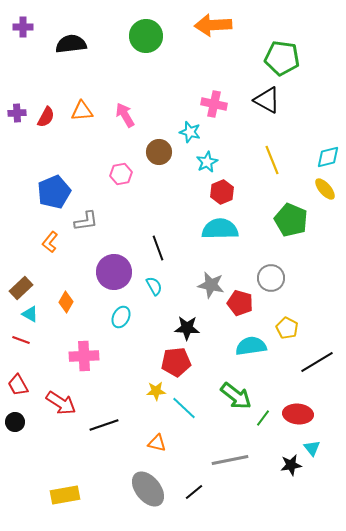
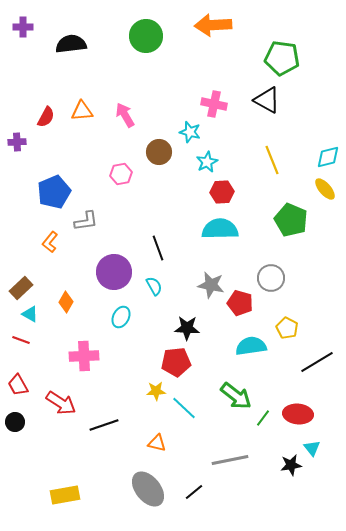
purple cross at (17, 113): moved 29 px down
red hexagon at (222, 192): rotated 20 degrees clockwise
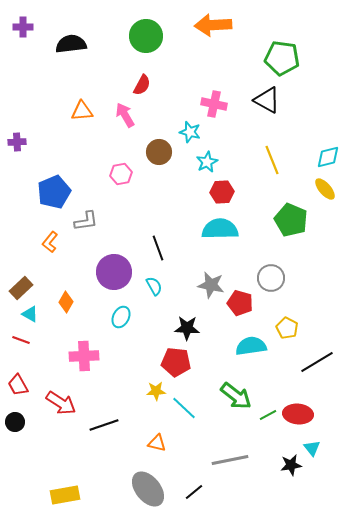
red semicircle at (46, 117): moved 96 px right, 32 px up
red pentagon at (176, 362): rotated 12 degrees clockwise
green line at (263, 418): moved 5 px right, 3 px up; rotated 24 degrees clockwise
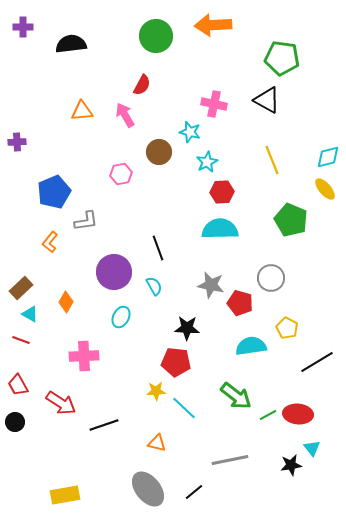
green circle at (146, 36): moved 10 px right
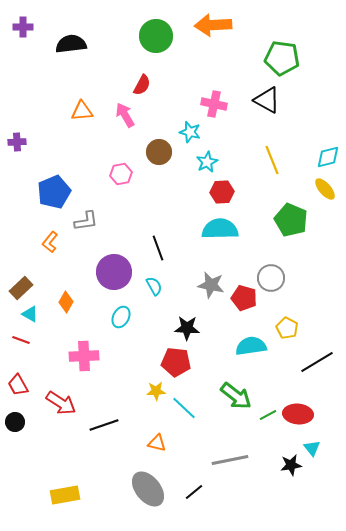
red pentagon at (240, 303): moved 4 px right, 5 px up
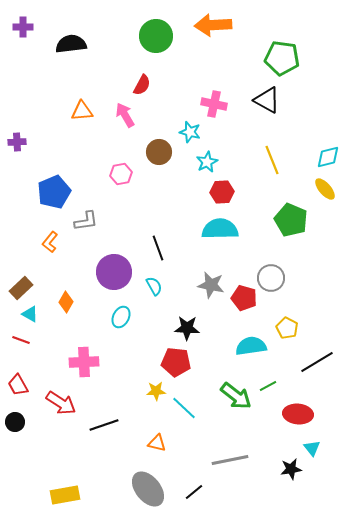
pink cross at (84, 356): moved 6 px down
green line at (268, 415): moved 29 px up
black star at (291, 465): moved 4 px down
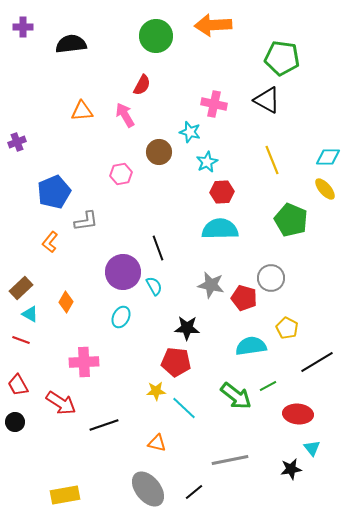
purple cross at (17, 142): rotated 18 degrees counterclockwise
cyan diamond at (328, 157): rotated 15 degrees clockwise
purple circle at (114, 272): moved 9 px right
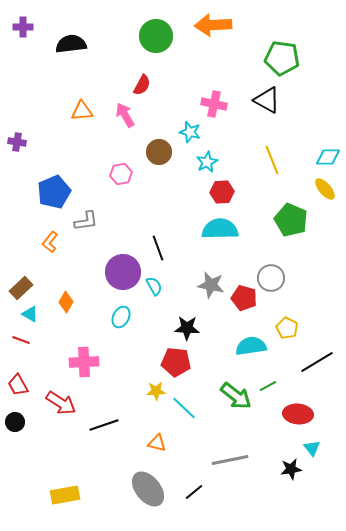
purple cross at (17, 142): rotated 30 degrees clockwise
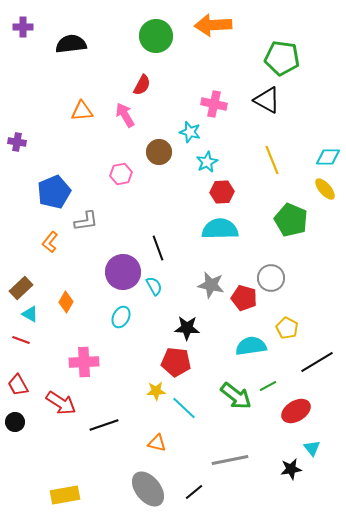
red ellipse at (298, 414): moved 2 px left, 3 px up; rotated 36 degrees counterclockwise
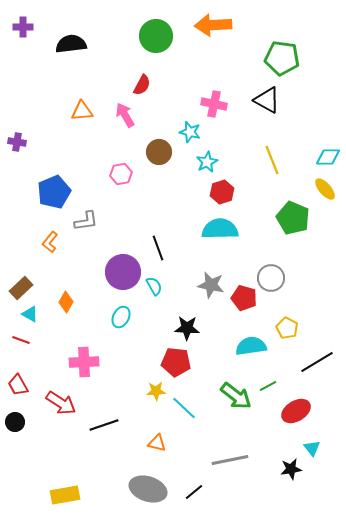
red hexagon at (222, 192): rotated 15 degrees counterclockwise
green pentagon at (291, 220): moved 2 px right, 2 px up
gray ellipse at (148, 489): rotated 33 degrees counterclockwise
